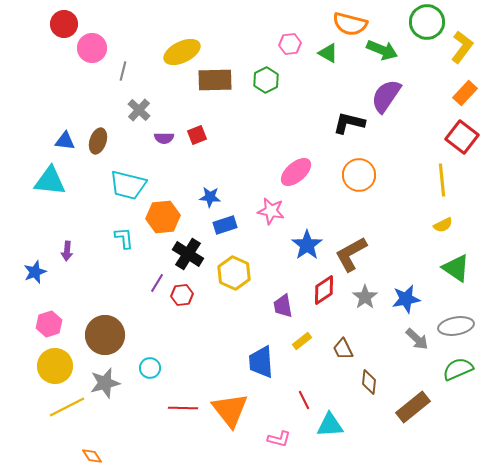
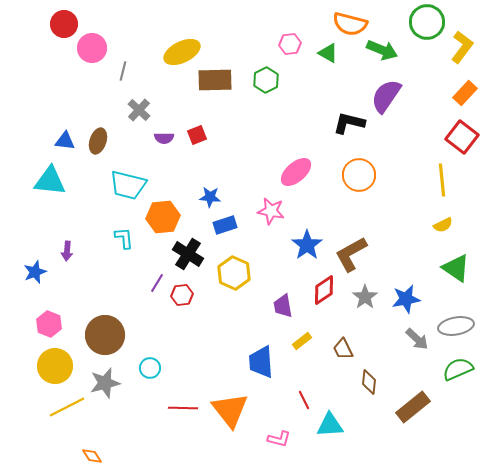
pink hexagon at (49, 324): rotated 20 degrees counterclockwise
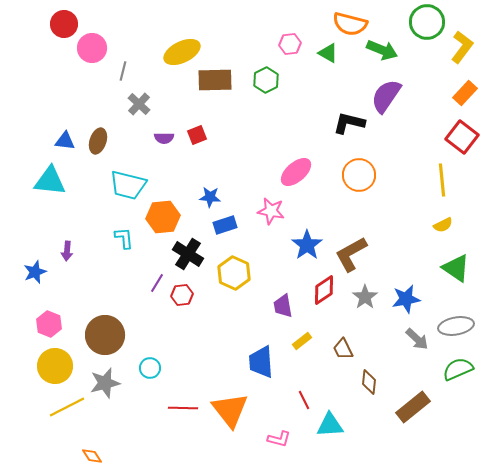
gray cross at (139, 110): moved 6 px up
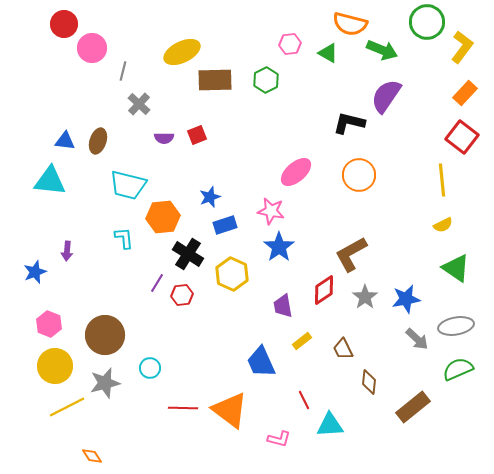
blue star at (210, 197): rotated 25 degrees counterclockwise
blue star at (307, 245): moved 28 px left, 2 px down
yellow hexagon at (234, 273): moved 2 px left, 1 px down
blue trapezoid at (261, 362): rotated 20 degrees counterclockwise
orange triangle at (230, 410): rotated 15 degrees counterclockwise
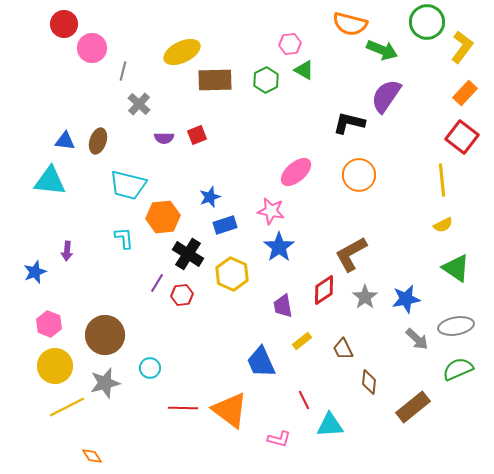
green triangle at (328, 53): moved 24 px left, 17 px down
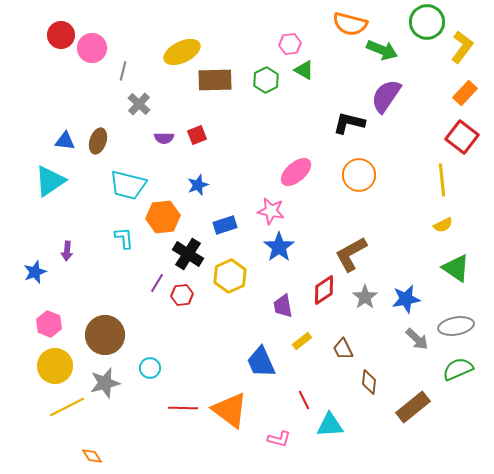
red circle at (64, 24): moved 3 px left, 11 px down
cyan triangle at (50, 181): rotated 40 degrees counterclockwise
blue star at (210, 197): moved 12 px left, 12 px up
yellow hexagon at (232, 274): moved 2 px left, 2 px down; rotated 12 degrees clockwise
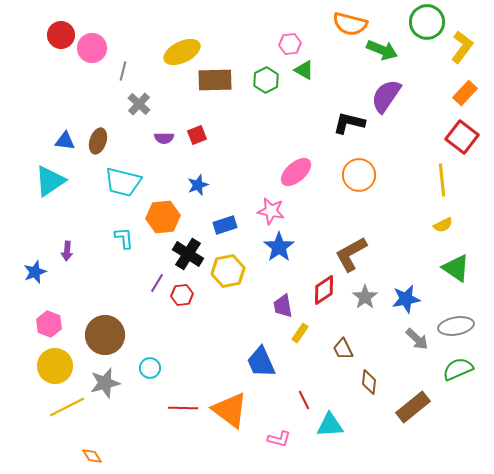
cyan trapezoid at (128, 185): moved 5 px left, 3 px up
yellow hexagon at (230, 276): moved 2 px left, 5 px up; rotated 12 degrees clockwise
yellow rectangle at (302, 341): moved 2 px left, 8 px up; rotated 18 degrees counterclockwise
